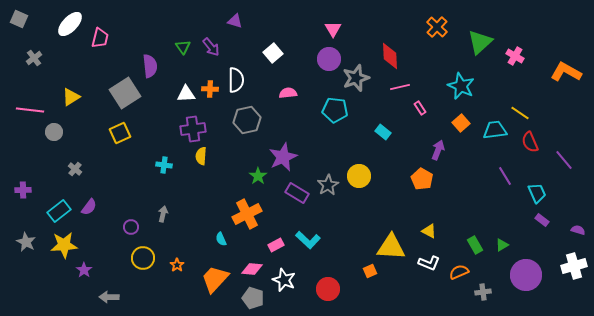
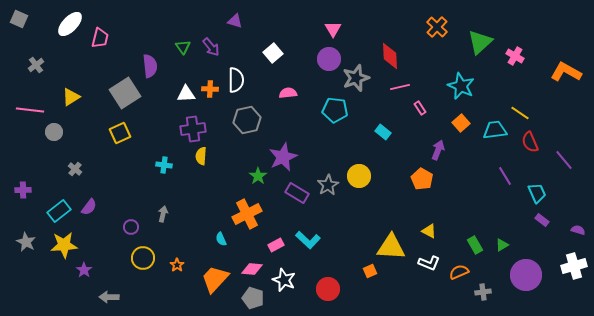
gray cross at (34, 58): moved 2 px right, 7 px down
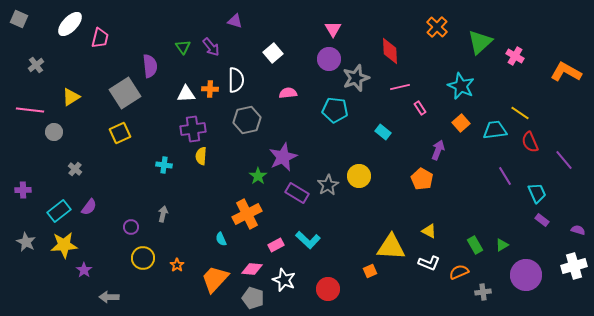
red diamond at (390, 56): moved 5 px up
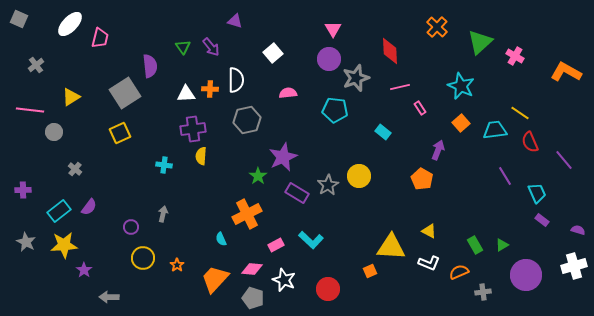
cyan L-shape at (308, 240): moved 3 px right
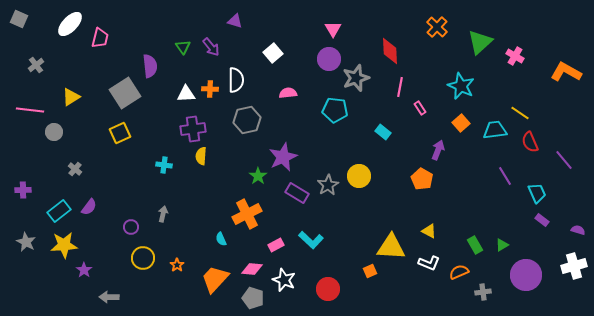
pink line at (400, 87): rotated 66 degrees counterclockwise
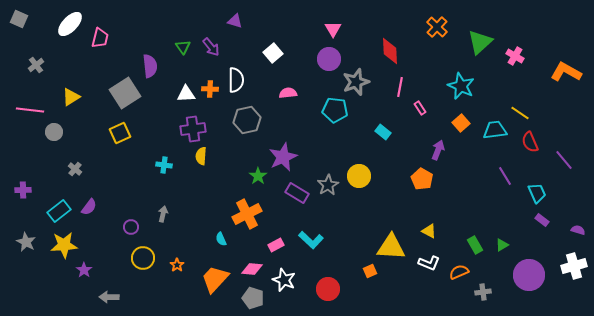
gray star at (356, 78): moved 4 px down
purple circle at (526, 275): moved 3 px right
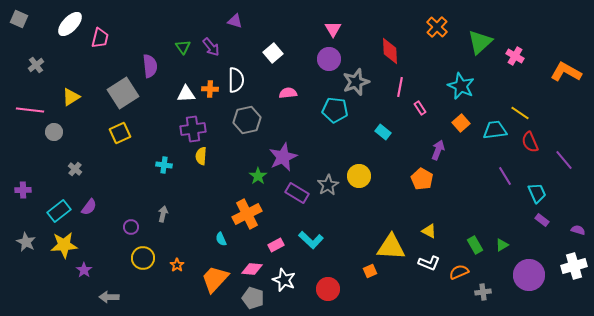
gray square at (125, 93): moved 2 px left
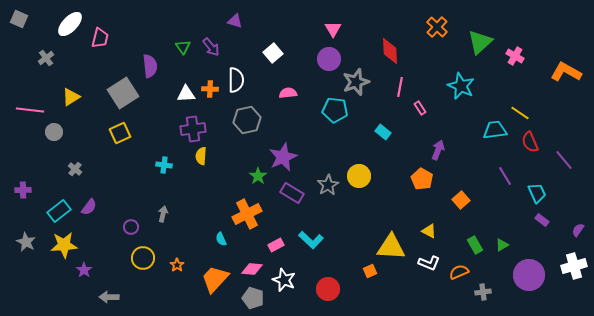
gray cross at (36, 65): moved 10 px right, 7 px up
orange square at (461, 123): moved 77 px down
purple rectangle at (297, 193): moved 5 px left
purple semicircle at (578, 230): rotated 72 degrees counterclockwise
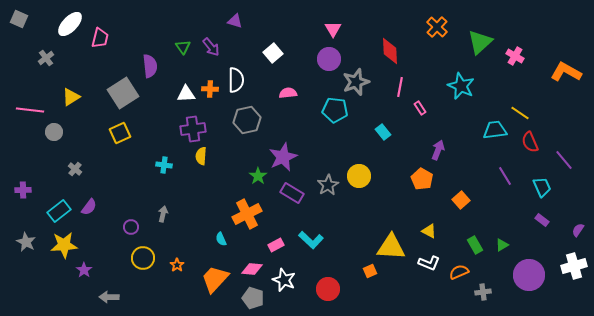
cyan rectangle at (383, 132): rotated 14 degrees clockwise
cyan trapezoid at (537, 193): moved 5 px right, 6 px up
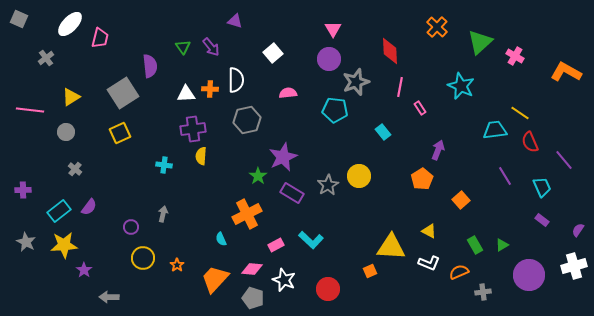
gray circle at (54, 132): moved 12 px right
orange pentagon at (422, 179): rotated 10 degrees clockwise
